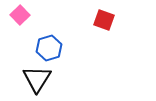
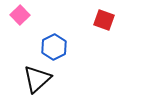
blue hexagon: moved 5 px right, 1 px up; rotated 10 degrees counterclockwise
black triangle: rotated 16 degrees clockwise
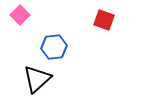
blue hexagon: rotated 20 degrees clockwise
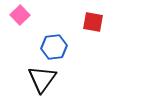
red square: moved 11 px left, 2 px down; rotated 10 degrees counterclockwise
black triangle: moved 5 px right; rotated 12 degrees counterclockwise
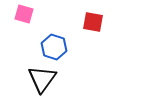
pink square: moved 4 px right, 1 px up; rotated 30 degrees counterclockwise
blue hexagon: rotated 25 degrees clockwise
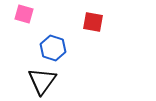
blue hexagon: moved 1 px left, 1 px down
black triangle: moved 2 px down
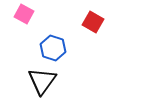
pink square: rotated 12 degrees clockwise
red square: rotated 20 degrees clockwise
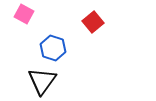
red square: rotated 20 degrees clockwise
